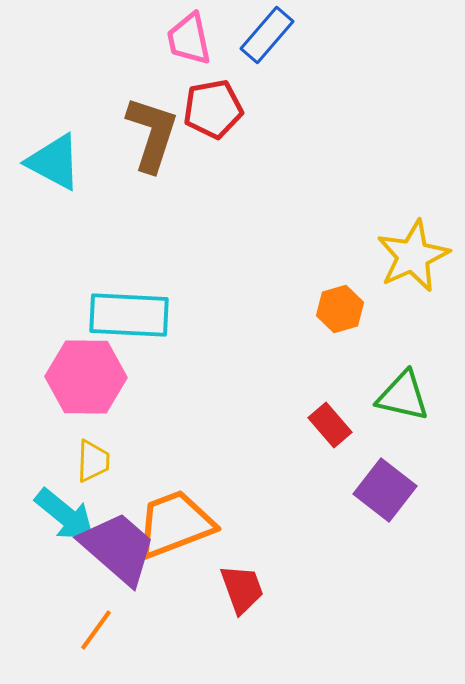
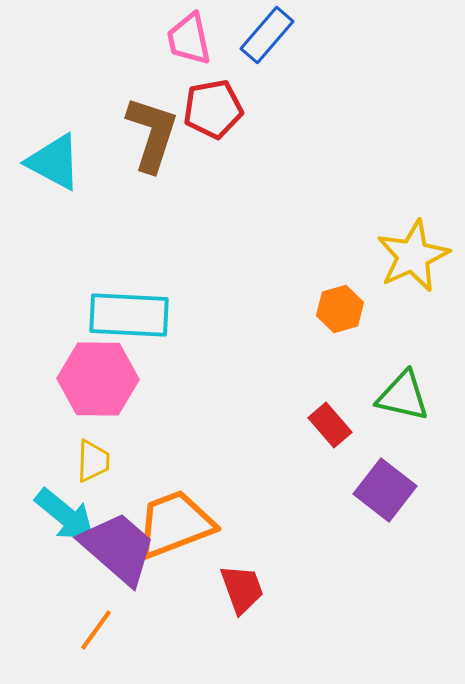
pink hexagon: moved 12 px right, 2 px down
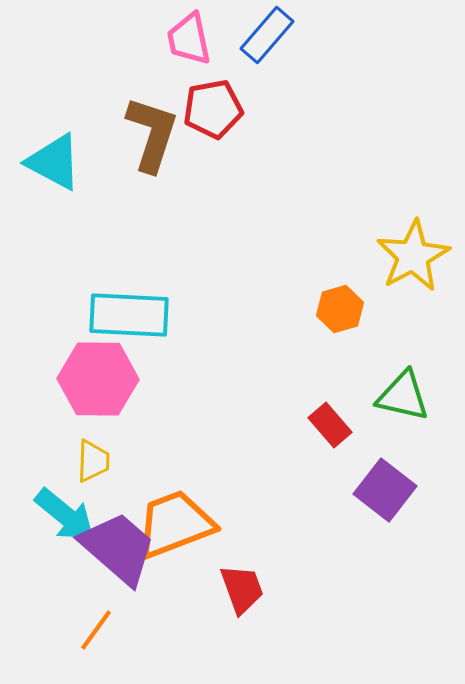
yellow star: rotated 4 degrees counterclockwise
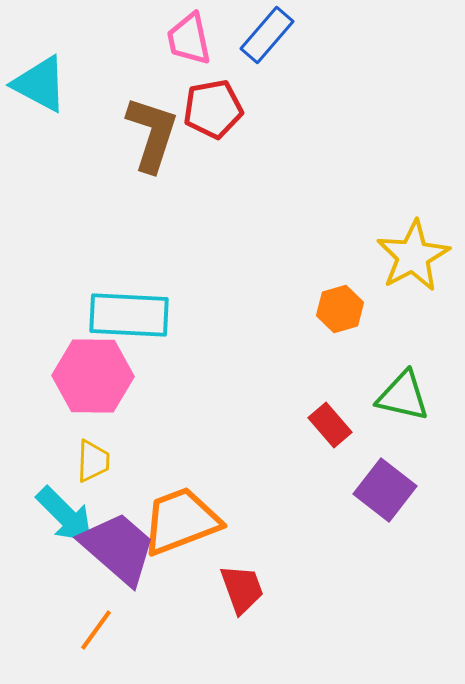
cyan triangle: moved 14 px left, 78 px up
pink hexagon: moved 5 px left, 3 px up
cyan arrow: rotated 6 degrees clockwise
orange trapezoid: moved 6 px right, 3 px up
